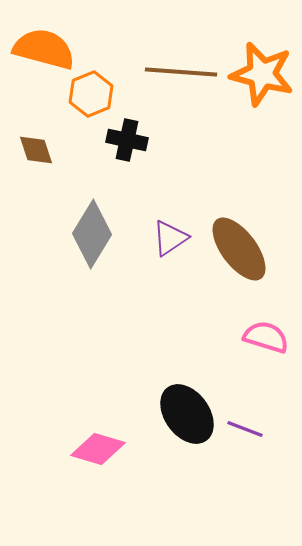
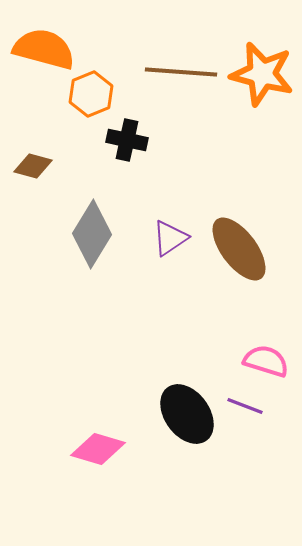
brown diamond: moved 3 px left, 16 px down; rotated 57 degrees counterclockwise
pink semicircle: moved 24 px down
purple line: moved 23 px up
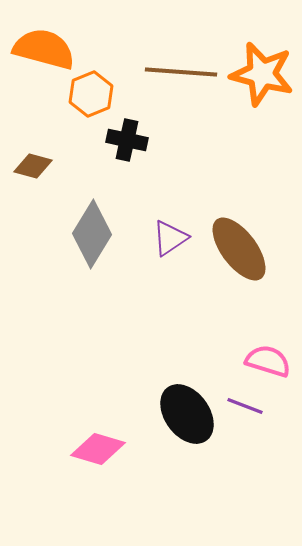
pink semicircle: moved 2 px right
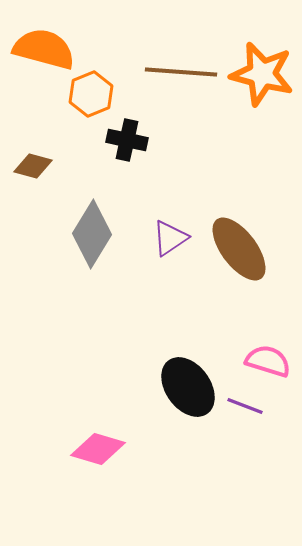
black ellipse: moved 1 px right, 27 px up
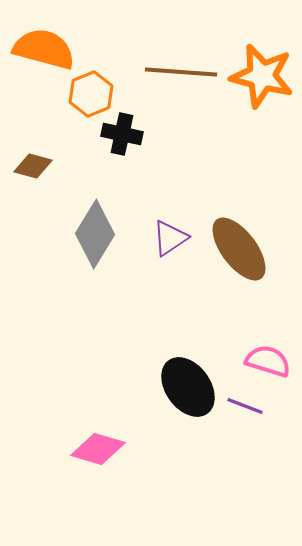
orange star: moved 2 px down
black cross: moved 5 px left, 6 px up
gray diamond: moved 3 px right
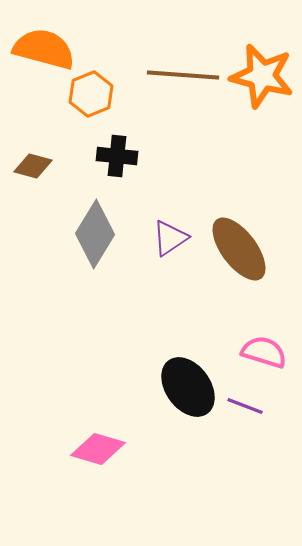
brown line: moved 2 px right, 3 px down
black cross: moved 5 px left, 22 px down; rotated 6 degrees counterclockwise
pink semicircle: moved 4 px left, 9 px up
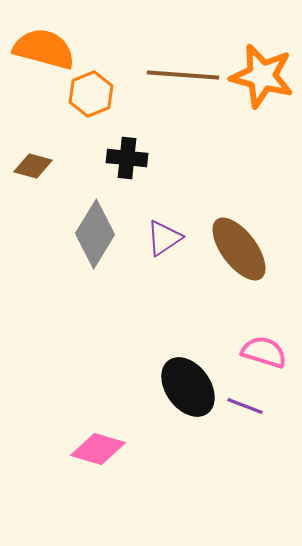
black cross: moved 10 px right, 2 px down
purple triangle: moved 6 px left
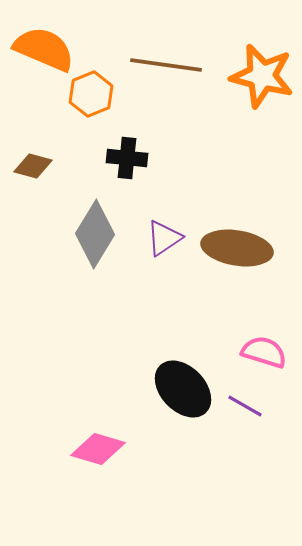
orange semicircle: rotated 8 degrees clockwise
brown line: moved 17 px left, 10 px up; rotated 4 degrees clockwise
brown ellipse: moved 2 px left, 1 px up; rotated 44 degrees counterclockwise
black ellipse: moved 5 px left, 2 px down; rotated 8 degrees counterclockwise
purple line: rotated 9 degrees clockwise
